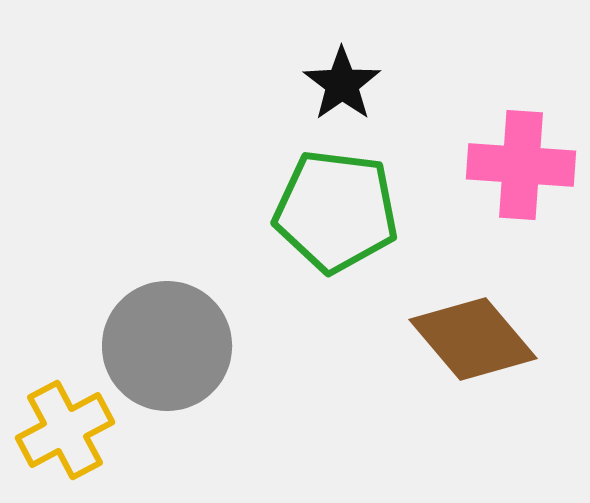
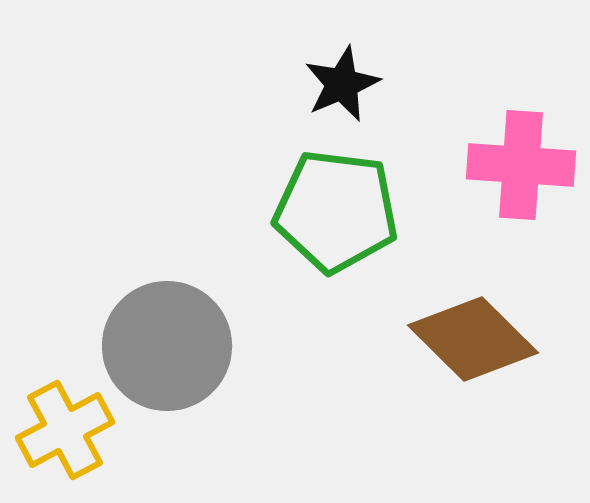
black star: rotated 12 degrees clockwise
brown diamond: rotated 5 degrees counterclockwise
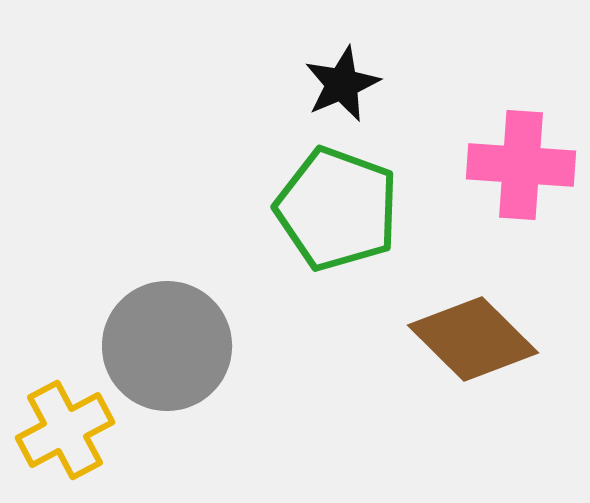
green pentagon: moved 1 px right, 2 px up; rotated 13 degrees clockwise
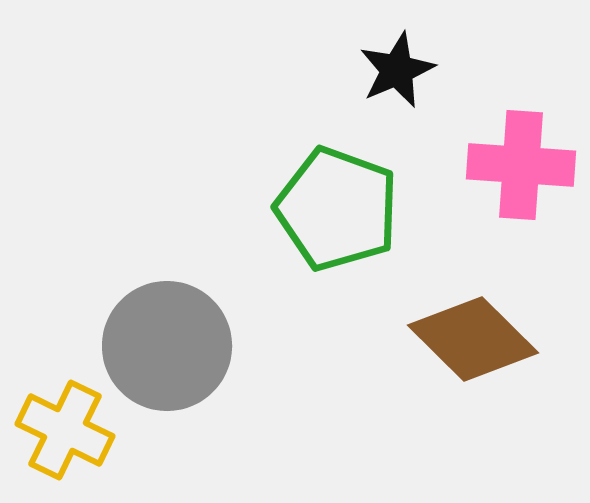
black star: moved 55 px right, 14 px up
yellow cross: rotated 36 degrees counterclockwise
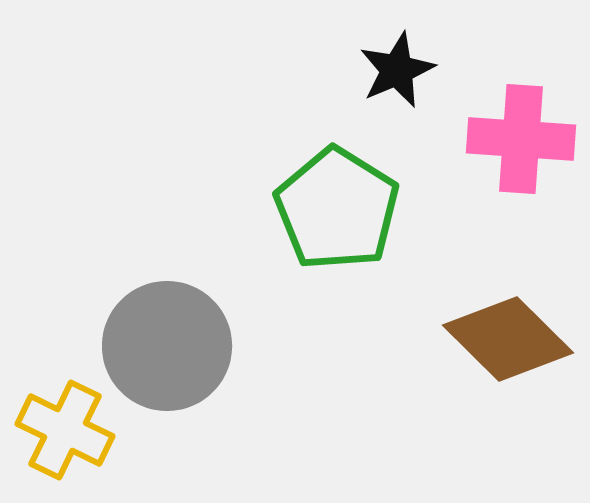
pink cross: moved 26 px up
green pentagon: rotated 12 degrees clockwise
brown diamond: moved 35 px right
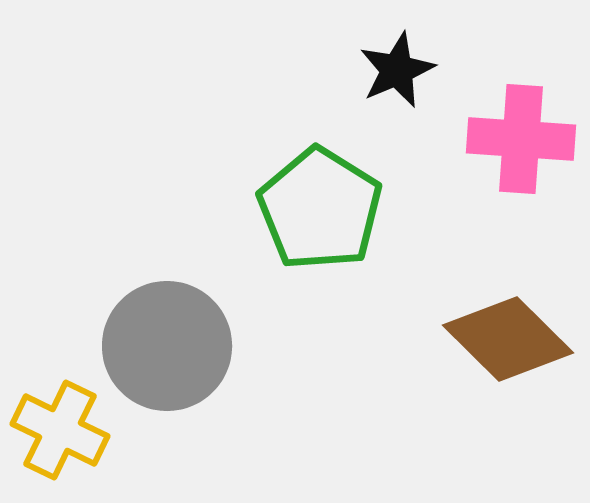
green pentagon: moved 17 px left
yellow cross: moved 5 px left
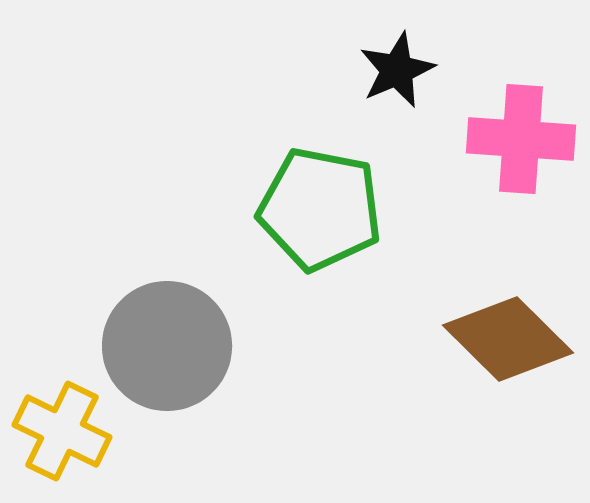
green pentagon: rotated 21 degrees counterclockwise
yellow cross: moved 2 px right, 1 px down
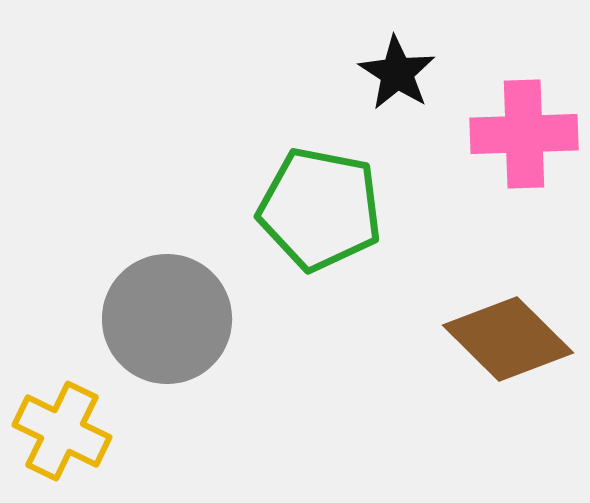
black star: moved 3 px down; rotated 16 degrees counterclockwise
pink cross: moved 3 px right, 5 px up; rotated 6 degrees counterclockwise
gray circle: moved 27 px up
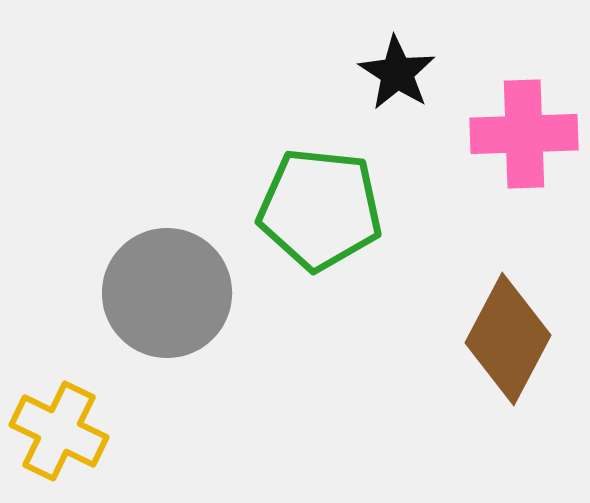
green pentagon: rotated 5 degrees counterclockwise
gray circle: moved 26 px up
brown diamond: rotated 73 degrees clockwise
yellow cross: moved 3 px left
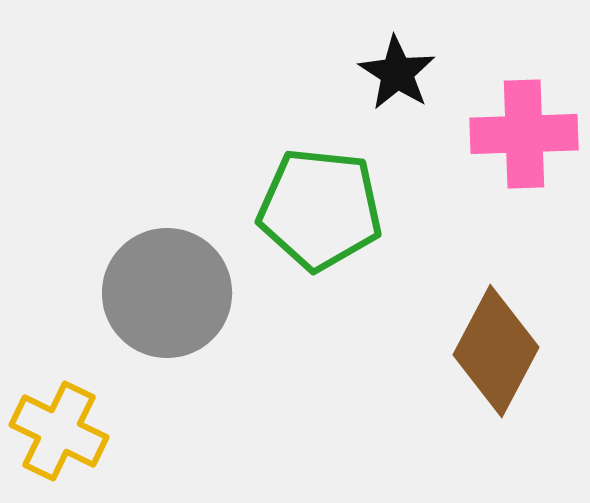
brown diamond: moved 12 px left, 12 px down
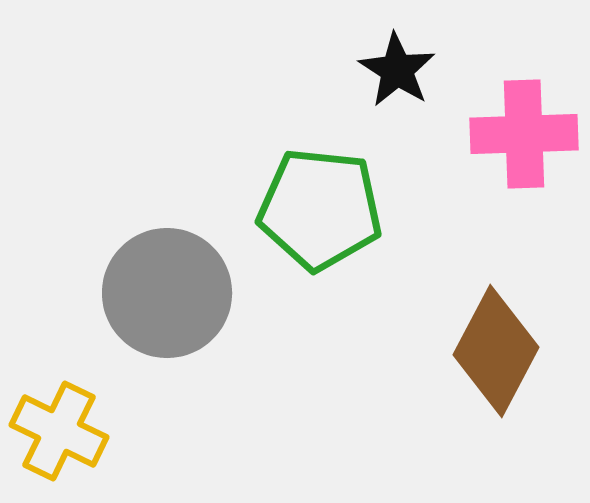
black star: moved 3 px up
